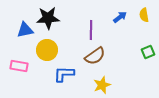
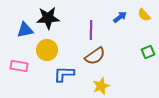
yellow semicircle: rotated 32 degrees counterclockwise
yellow star: moved 1 px left, 1 px down
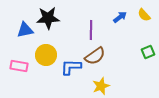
yellow circle: moved 1 px left, 5 px down
blue L-shape: moved 7 px right, 7 px up
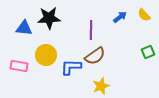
black star: moved 1 px right
blue triangle: moved 1 px left, 2 px up; rotated 18 degrees clockwise
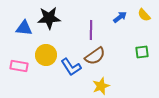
green square: moved 6 px left; rotated 16 degrees clockwise
blue L-shape: rotated 125 degrees counterclockwise
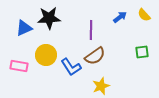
blue triangle: rotated 30 degrees counterclockwise
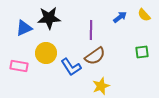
yellow circle: moved 2 px up
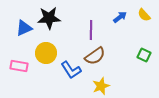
green square: moved 2 px right, 3 px down; rotated 32 degrees clockwise
blue L-shape: moved 3 px down
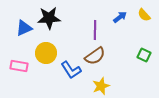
purple line: moved 4 px right
